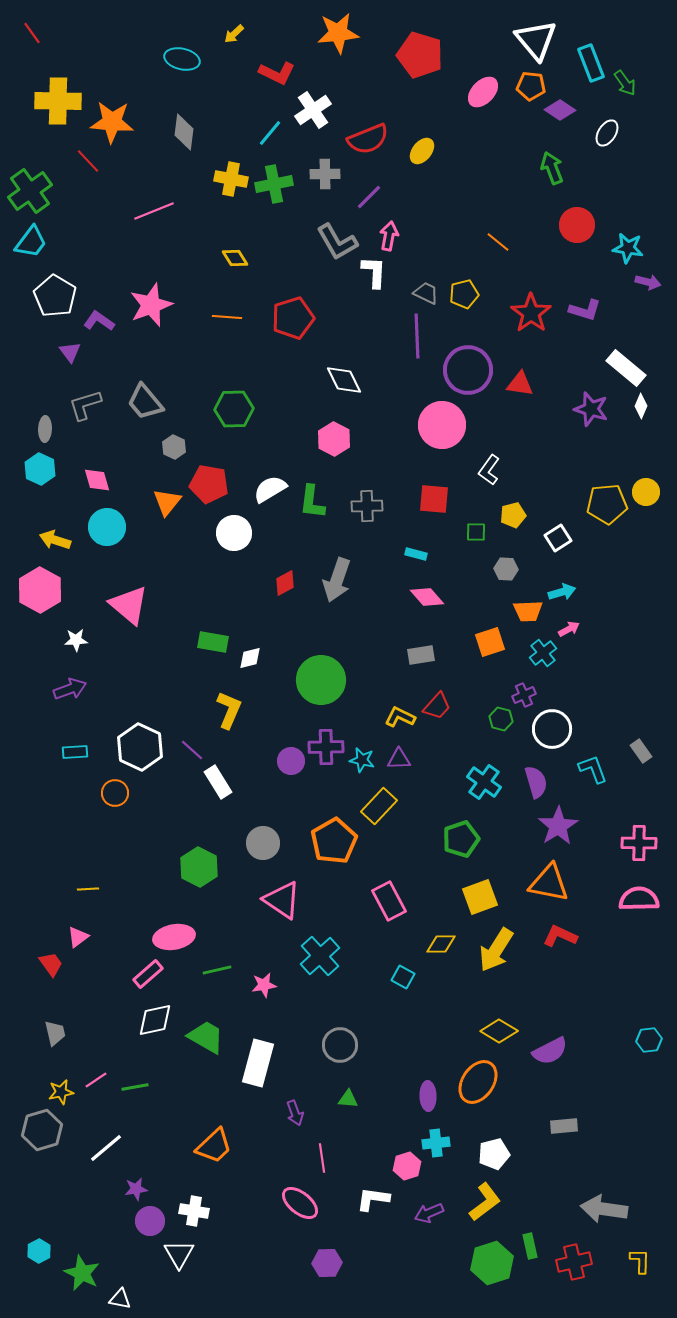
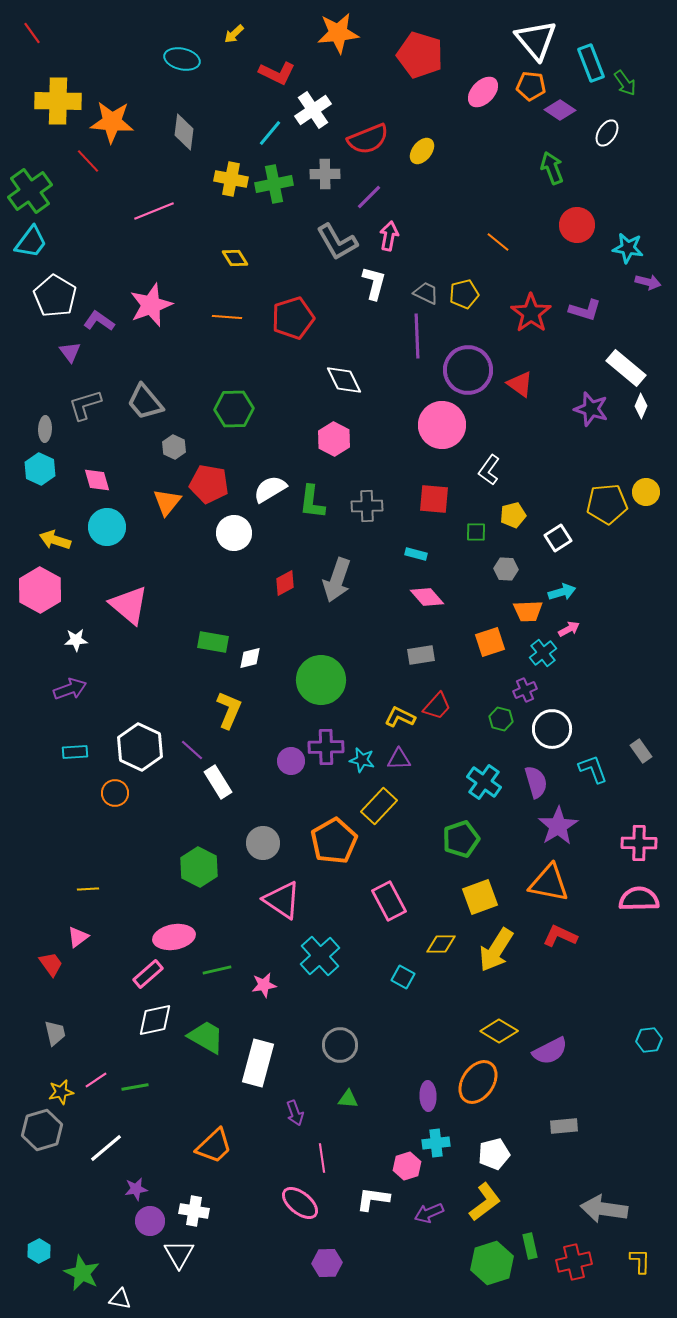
white L-shape at (374, 272): moved 11 px down; rotated 12 degrees clockwise
red triangle at (520, 384): rotated 28 degrees clockwise
purple cross at (524, 695): moved 1 px right, 5 px up
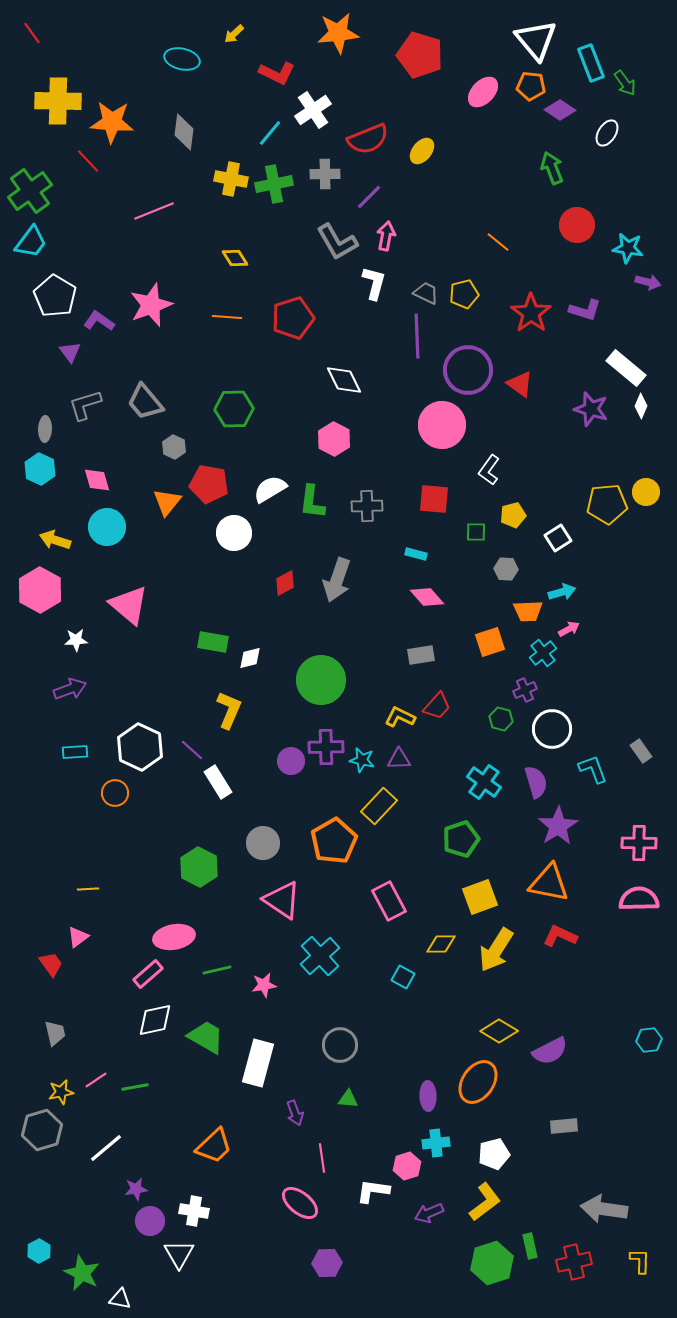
pink arrow at (389, 236): moved 3 px left
white L-shape at (373, 1199): moved 8 px up
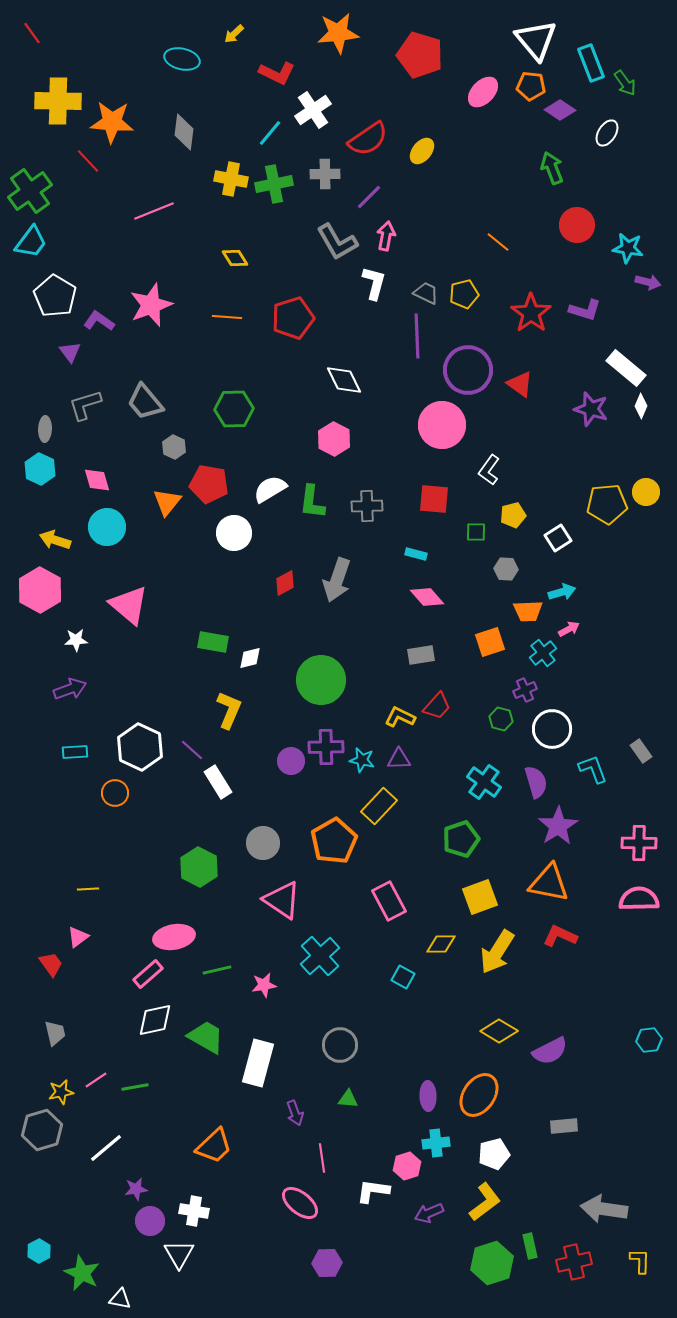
red semicircle at (368, 139): rotated 12 degrees counterclockwise
yellow arrow at (496, 950): moved 1 px right, 2 px down
orange ellipse at (478, 1082): moved 1 px right, 13 px down
